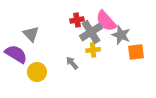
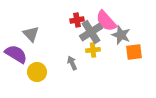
orange square: moved 2 px left
gray arrow: rotated 16 degrees clockwise
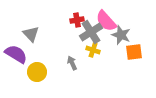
yellow cross: rotated 24 degrees clockwise
